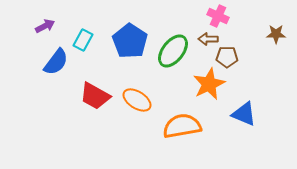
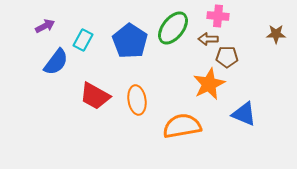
pink cross: rotated 20 degrees counterclockwise
green ellipse: moved 23 px up
orange ellipse: rotated 48 degrees clockwise
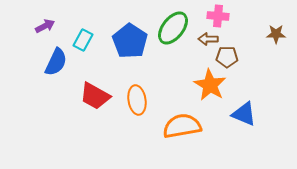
blue semicircle: rotated 12 degrees counterclockwise
orange star: moved 1 px right, 1 px down; rotated 16 degrees counterclockwise
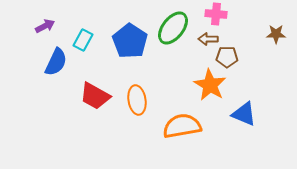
pink cross: moved 2 px left, 2 px up
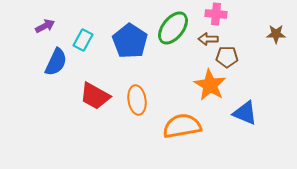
blue triangle: moved 1 px right, 1 px up
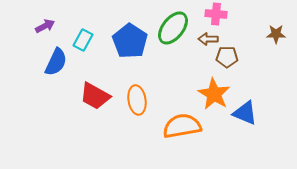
orange star: moved 4 px right, 9 px down
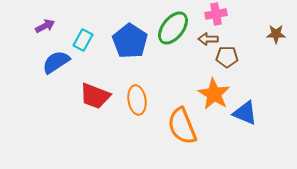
pink cross: rotated 15 degrees counterclockwise
blue semicircle: rotated 148 degrees counterclockwise
red trapezoid: rotated 8 degrees counterclockwise
orange semicircle: rotated 102 degrees counterclockwise
